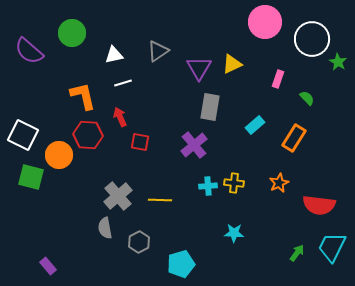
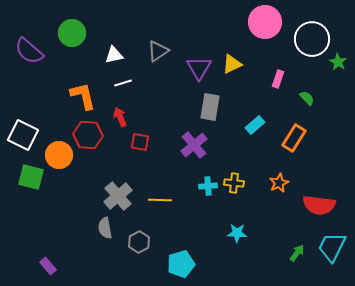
cyan star: moved 3 px right
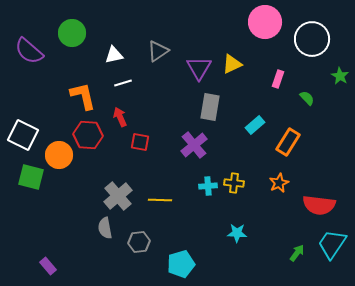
green star: moved 2 px right, 14 px down
orange rectangle: moved 6 px left, 4 px down
gray hexagon: rotated 20 degrees clockwise
cyan trapezoid: moved 3 px up; rotated 8 degrees clockwise
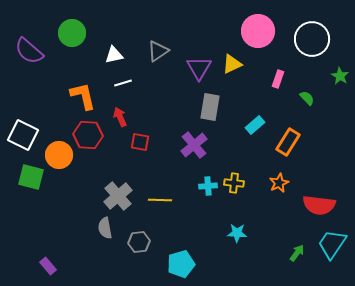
pink circle: moved 7 px left, 9 px down
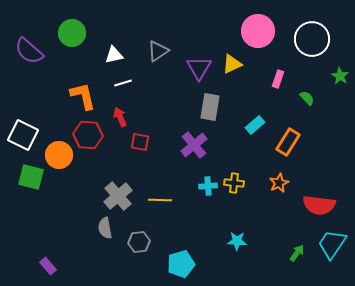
cyan star: moved 8 px down
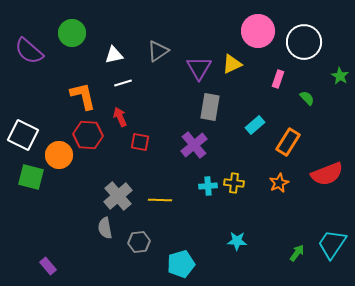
white circle: moved 8 px left, 3 px down
red semicircle: moved 8 px right, 31 px up; rotated 28 degrees counterclockwise
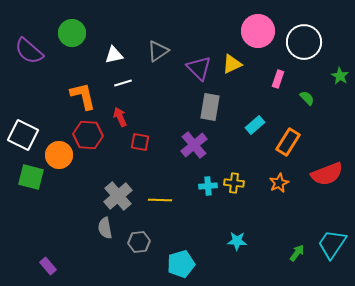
purple triangle: rotated 16 degrees counterclockwise
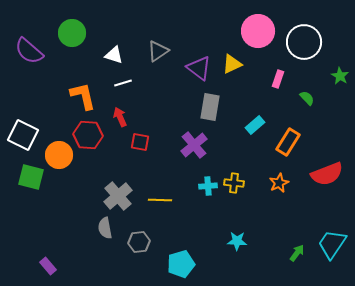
white triangle: rotated 30 degrees clockwise
purple triangle: rotated 8 degrees counterclockwise
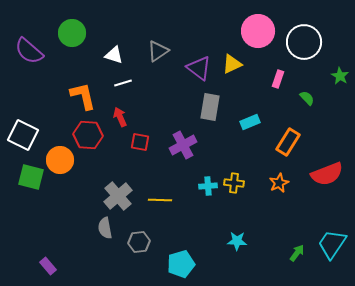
cyan rectangle: moved 5 px left, 3 px up; rotated 18 degrees clockwise
purple cross: moved 11 px left; rotated 12 degrees clockwise
orange circle: moved 1 px right, 5 px down
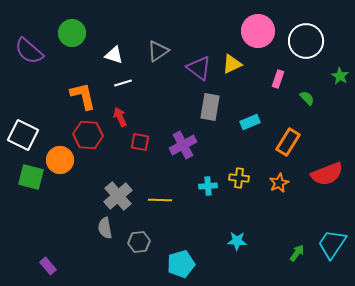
white circle: moved 2 px right, 1 px up
yellow cross: moved 5 px right, 5 px up
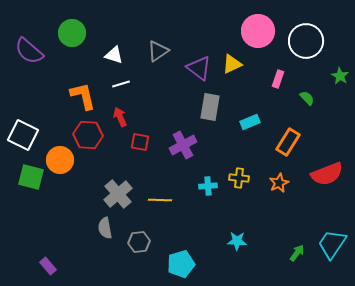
white line: moved 2 px left, 1 px down
gray cross: moved 2 px up
